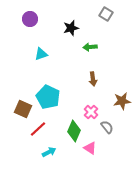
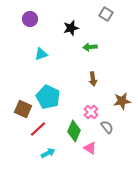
cyan arrow: moved 1 px left, 1 px down
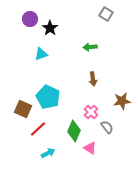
black star: moved 21 px left; rotated 21 degrees counterclockwise
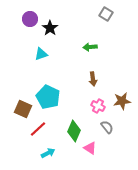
pink cross: moved 7 px right, 6 px up; rotated 16 degrees counterclockwise
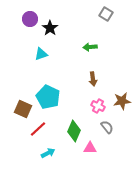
pink triangle: rotated 32 degrees counterclockwise
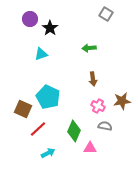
green arrow: moved 1 px left, 1 px down
gray semicircle: moved 2 px left, 1 px up; rotated 40 degrees counterclockwise
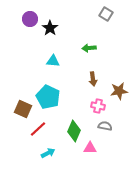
cyan triangle: moved 12 px right, 7 px down; rotated 24 degrees clockwise
brown star: moved 3 px left, 10 px up
pink cross: rotated 16 degrees counterclockwise
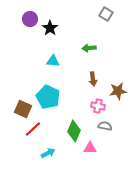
brown star: moved 1 px left
red line: moved 5 px left
